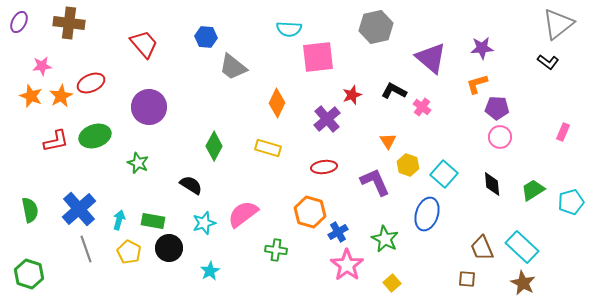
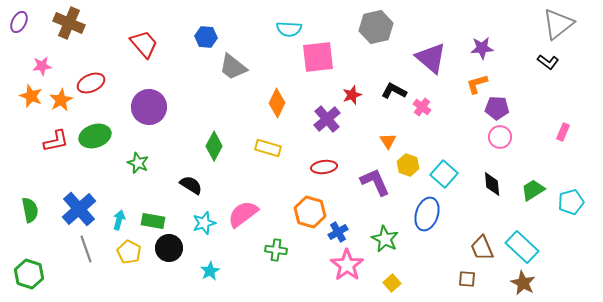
brown cross at (69, 23): rotated 16 degrees clockwise
orange star at (61, 96): moved 4 px down
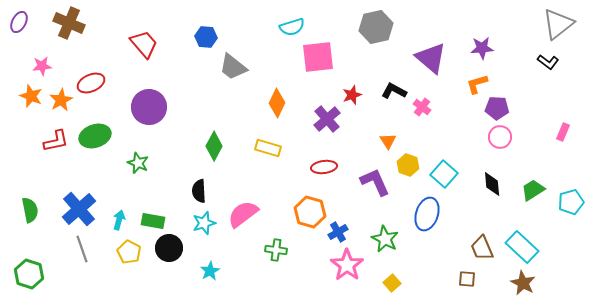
cyan semicircle at (289, 29): moved 3 px right, 2 px up; rotated 20 degrees counterclockwise
black semicircle at (191, 185): moved 8 px right, 6 px down; rotated 125 degrees counterclockwise
gray line at (86, 249): moved 4 px left
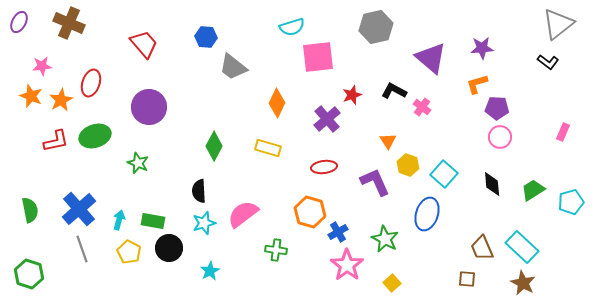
red ellipse at (91, 83): rotated 48 degrees counterclockwise
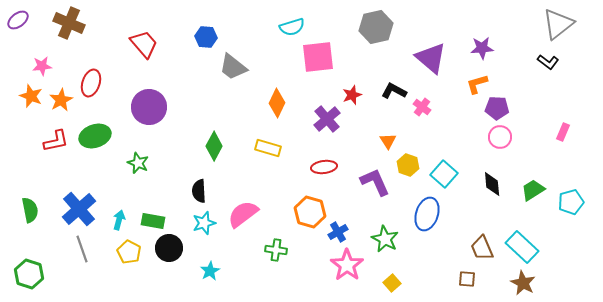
purple ellipse at (19, 22): moved 1 px left, 2 px up; rotated 25 degrees clockwise
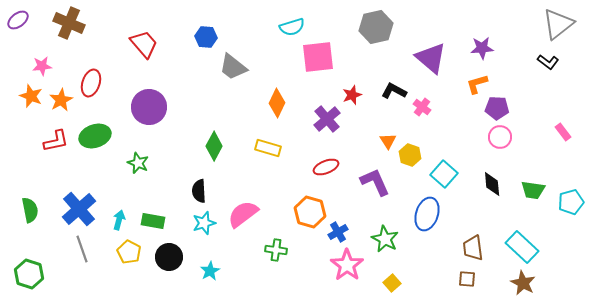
pink rectangle at (563, 132): rotated 60 degrees counterclockwise
yellow hexagon at (408, 165): moved 2 px right, 10 px up
red ellipse at (324, 167): moved 2 px right; rotated 15 degrees counterclockwise
green trapezoid at (533, 190): rotated 140 degrees counterclockwise
black circle at (169, 248): moved 9 px down
brown trapezoid at (482, 248): moved 9 px left; rotated 16 degrees clockwise
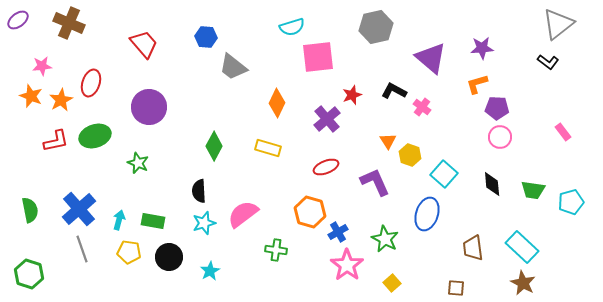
yellow pentagon at (129, 252): rotated 20 degrees counterclockwise
brown square at (467, 279): moved 11 px left, 9 px down
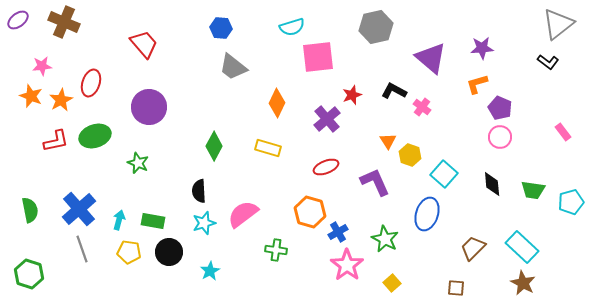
brown cross at (69, 23): moved 5 px left, 1 px up
blue hexagon at (206, 37): moved 15 px right, 9 px up
purple pentagon at (497, 108): moved 3 px right; rotated 20 degrees clockwise
brown trapezoid at (473, 248): rotated 52 degrees clockwise
black circle at (169, 257): moved 5 px up
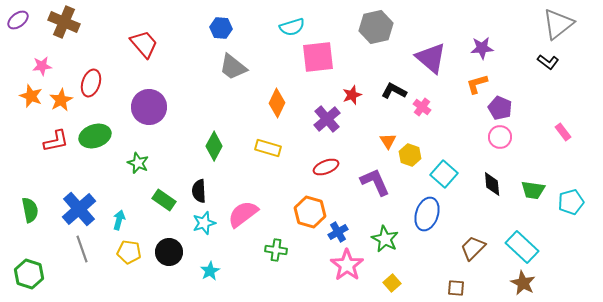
green rectangle at (153, 221): moved 11 px right, 21 px up; rotated 25 degrees clockwise
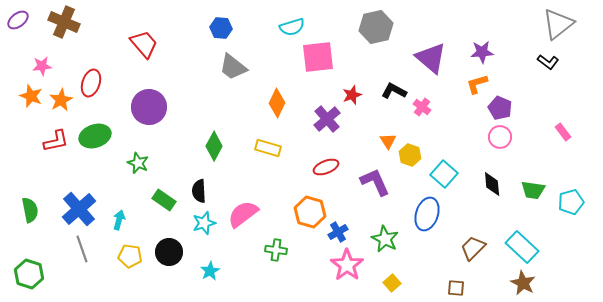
purple star at (482, 48): moved 4 px down
yellow pentagon at (129, 252): moved 1 px right, 4 px down
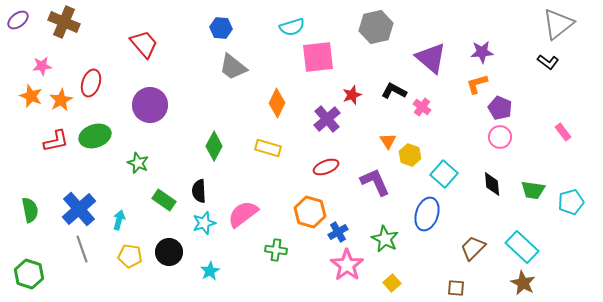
purple circle at (149, 107): moved 1 px right, 2 px up
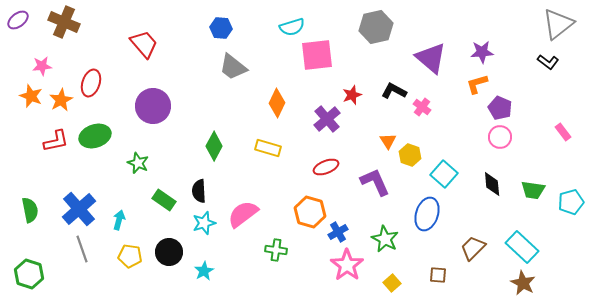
pink square at (318, 57): moved 1 px left, 2 px up
purple circle at (150, 105): moved 3 px right, 1 px down
cyan star at (210, 271): moved 6 px left
brown square at (456, 288): moved 18 px left, 13 px up
